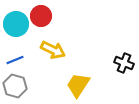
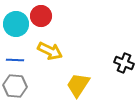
yellow arrow: moved 3 px left, 1 px down
blue line: rotated 24 degrees clockwise
gray hexagon: rotated 10 degrees counterclockwise
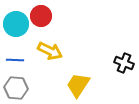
gray hexagon: moved 1 px right, 2 px down
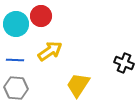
yellow arrow: rotated 60 degrees counterclockwise
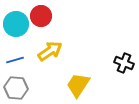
blue line: rotated 18 degrees counterclockwise
